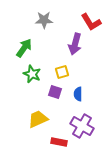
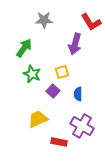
purple square: moved 2 px left, 1 px up; rotated 24 degrees clockwise
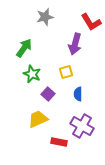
gray star: moved 1 px right, 3 px up; rotated 12 degrees counterclockwise
yellow square: moved 4 px right
purple square: moved 5 px left, 3 px down
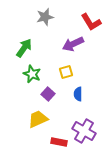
purple arrow: moved 2 px left; rotated 50 degrees clockwise
purple cross: moved 2 px right, 5 px down
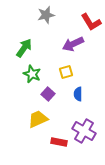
gray star: moved 1 px right, 2 px up
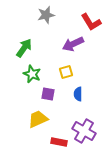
purple square: rotated 32 degrees counterclockwise
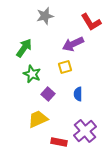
gray star: moved 1 px left, 1 px down
yellow square: moved 1 px left, 5 px up
purple square: rotated 32 degrees clockwise
purple cross: moved 1 px right; rotated 20 degrees clockwise
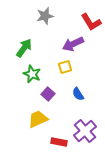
blue semicircle: rotated 32 degrees counterclockwise
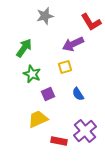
purple square: rotated 24 degrees clockwise
red rectangle: moved 1 px up
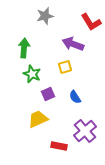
purple arrow: rotated 45 degrees clockwise
green arrow: rotated 30 degrees counterclockwise
blue semicircle: moved 3 px left, 3 px down
red rectangle: moved 5 px down
